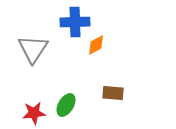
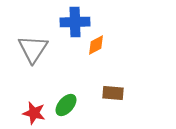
green ellipse: rotated 10 degrees clockwise
red star: rotated 20 degrees clockwise
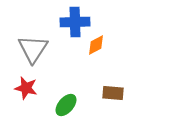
red star: moved 8 px left, 25 px up
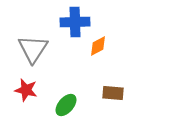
orange diamond: moved 2 px right, 1 px down
red star: moved 2 px down
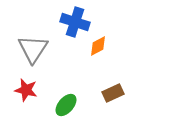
blue cross: rotated 20 degrees clockwise
brown rectangle: rotated 30 degrees counterclockwise
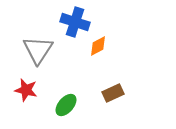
gray triangle: moved 5 px right, 1 px down
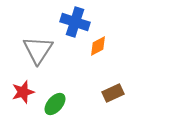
red star: moved 3 px left, 2 px down; rotated 30 degrees counterclockwise
green ellipse: moved 11 px left, 1 px up
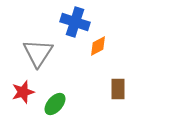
gray triangle: moved 3 px down
brown rectangle: moved 5 px right, 4 px up; rotated 65 degrees counterclockwise
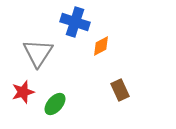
orange diamond: moved 3 px right
brown rectangle: moved 2 px right, 1 px down; rotated 25 degrees counterclockwise
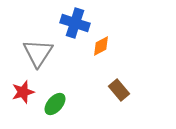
blue cross: moved 1 px down
brown rectangle: moved 1 px left; rotated 15 degrees counterclockwise
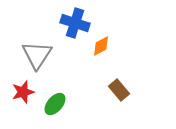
gray triangle: moved 1 px left, 2 px down
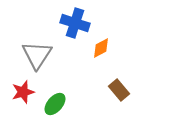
orange diamond: moved 2 px down
